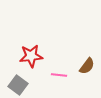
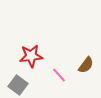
brown semicircle: moved 1 px left, 1 px up
pink line: rotated 42 degrees clockwise
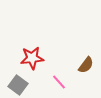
red star: moved 1 px right, 2 px down
pink line: moved 7 px down
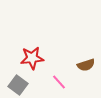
brown semicircle: rotated 36 degrees clockwise
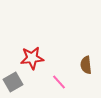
brown semicircle: rotated 102 degrees clockwise
gray square: moved 5 px left, 3 px up; rotated 24 degrees clockwise
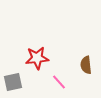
red star: moved 5 px right
gray square: rotated 18 degrees clockwise
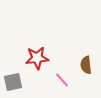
pink line: moved 3 px right, 2 px up
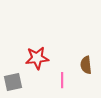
pink line: rotated 42 degrees clockwise
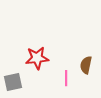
brown semicircle: rotated 18 degrees clockwise
pink line: moved 4 px right, 2 px up
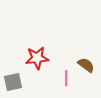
brown semicircle: rotated 114 degrees clockwise
